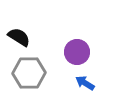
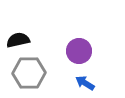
black semicircle: moved 1 px left, 3 px down; rotated 45 degrees counterclockwise
purple circle: moved 2 px right, 1 px up
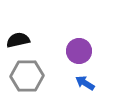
gray hexagon: moved 2 px left, 3 px down
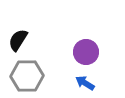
black semicircle: rotated 45 degrees counterclockwise
purple circle: moved 7 px right, 1 px down
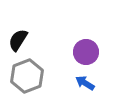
gray hexagon: rotated 20 degrees counterclockwise
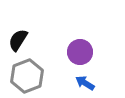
purple circle: moved 6 px left
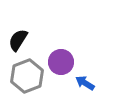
purple circle: moved 19 px left, 10 px down
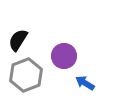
purple circle: moved 3 px right, 6 px up
gray hexagon: moved 1 px left, 1 px up
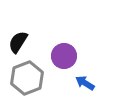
black semicircle: moved 2 px down
gray hexagon: moved 1 px right, 3 px down
